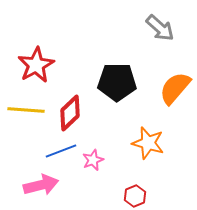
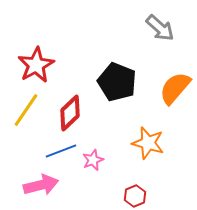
black pentagon: rotated 21 degrees clockwise
yellow line: rotated 60 degrees counterclockwise
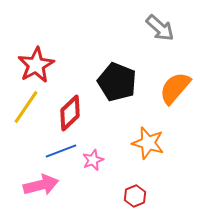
yellow line: moved 3 px up
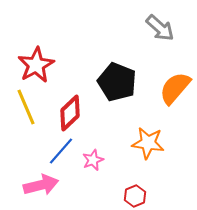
yellow line: rotated 57 degrees counterclockwise
orange star: rotated 8 degrees counterclockwise
blue line: rotated 28 degrees counterclockwise
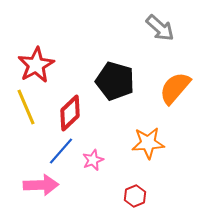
black pentagon: moved 2 px left, 1 px up; rotated 6 degrees counterclockwise
orange star: rotated 12 degrees counterclockwise
pink arrow: rotated 12 degrees clockwise
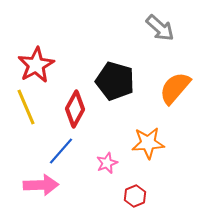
red diamond: moved 5 px right, 4 px up; rotated 18 degrees counterclockwise
pink star: moved 14 px right, 3 px down
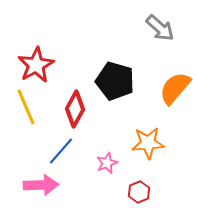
red hexagon: moved 4 px right, 4 px up
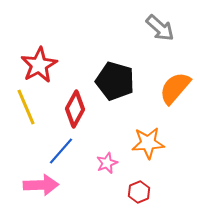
red star: moved 3 px right
